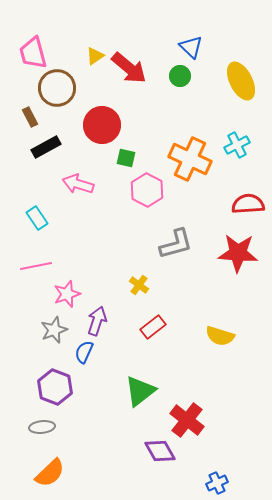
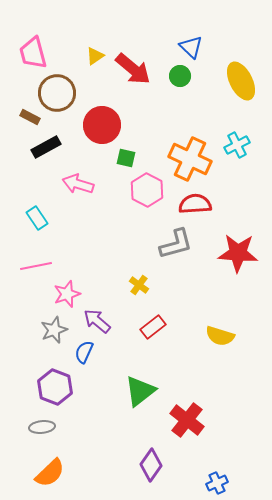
red arrow: moved 4 px right, 1 px down
brown circle: moved 5 px down
brown rectangle: rotated 36 degrees counterclockwise
red semicircle: moved 53 px left
purple arrow: rotated 68 degrees counterclockwise
purple diamond: moved 9 px left, 14 px down; rotated 64 degrees clockwise
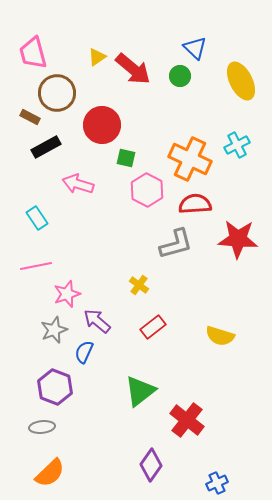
blue triangle: moved 4 px right, 1 px down
yellow triangle: moved 2 px right, 1 px down
red star: moved 14 px up
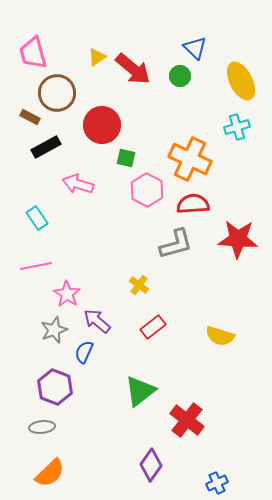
cyan cross: moved 18 px up; rotated 10 degrees clockwise
red semicircle: moved 2 px left
pink star: rotated 20 degrees counterclockwise
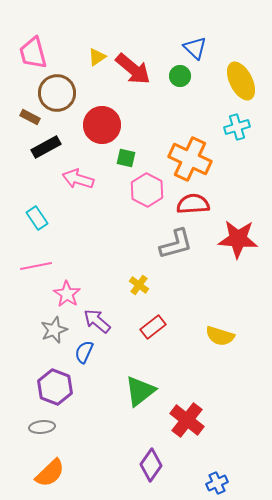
pink arrow: moved 5 px up
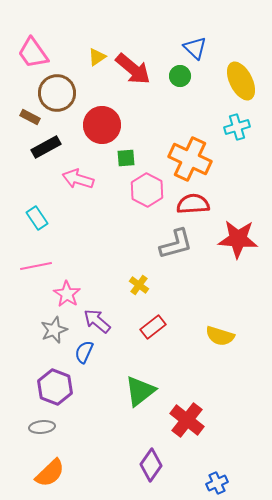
pink trapezoid: rotated 20 degrees counterclockwise
green square: rotated 18 degrees counterclockwise
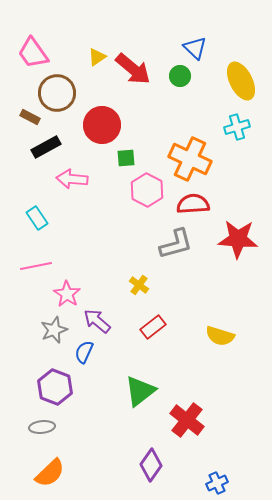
pink arrow: moved 6 px left; rotated 12 degrees counterclockwise
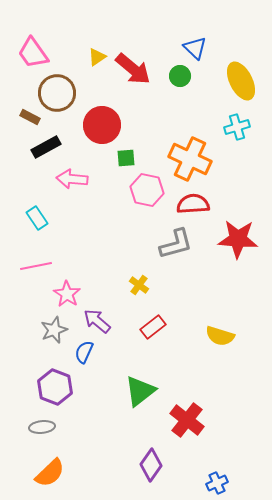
pink hexagon: rotated 16 degrees counterclockwise
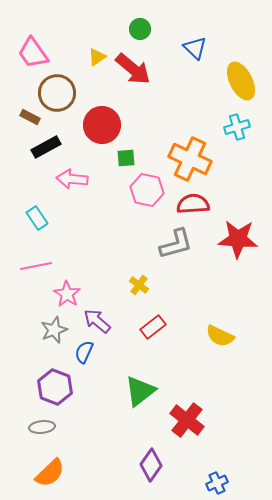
green circle: moved 40 px left, 47 px up
yellow semicircle: rotated 8 degrees clockwise
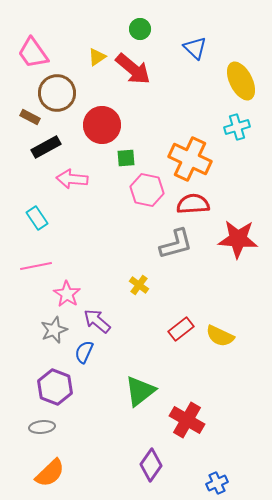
red rectangle: moved 28 px right, 2 px down
red cross: rotated 8 degrees counterclockwise
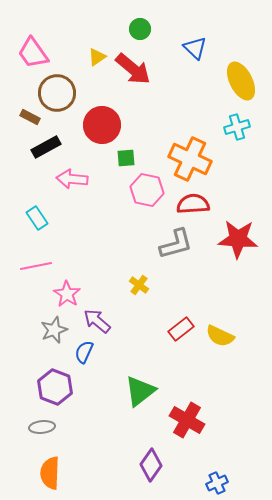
orange semicircle: rotated 136 degrees clockwise
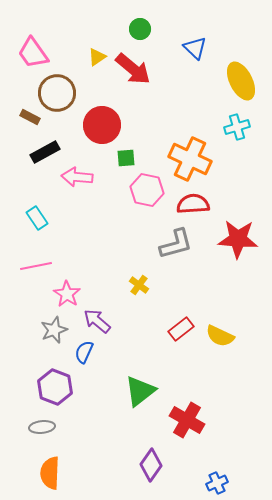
black rectangle: moved 1 px left, 5 px down
pink arrow: moved 5 px right, 2 px up
